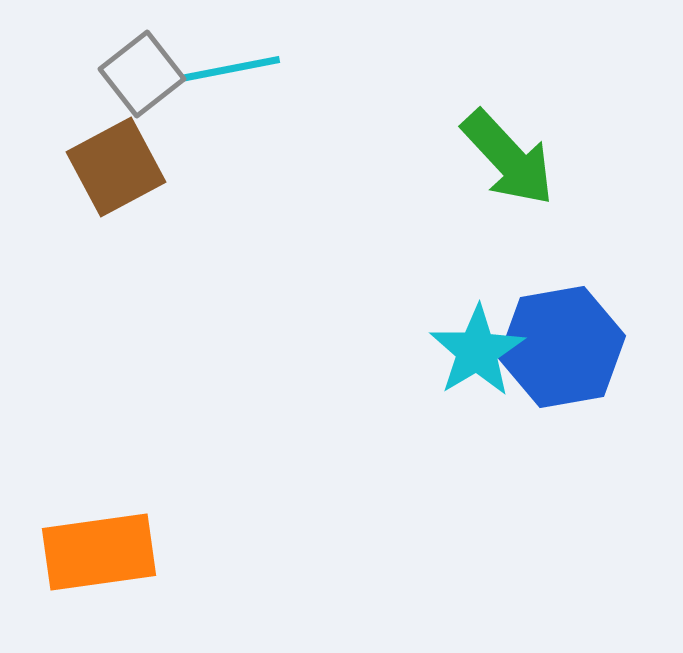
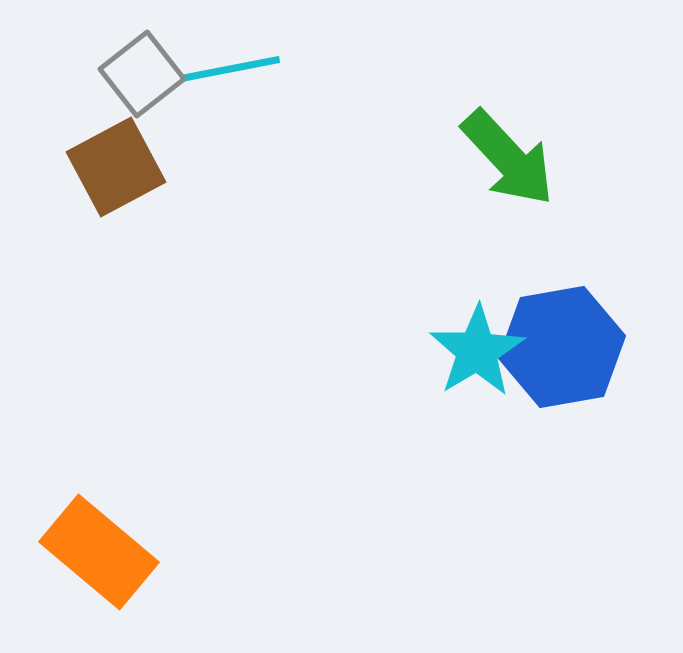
orange rectangle: rotated 48 degrees clockwise
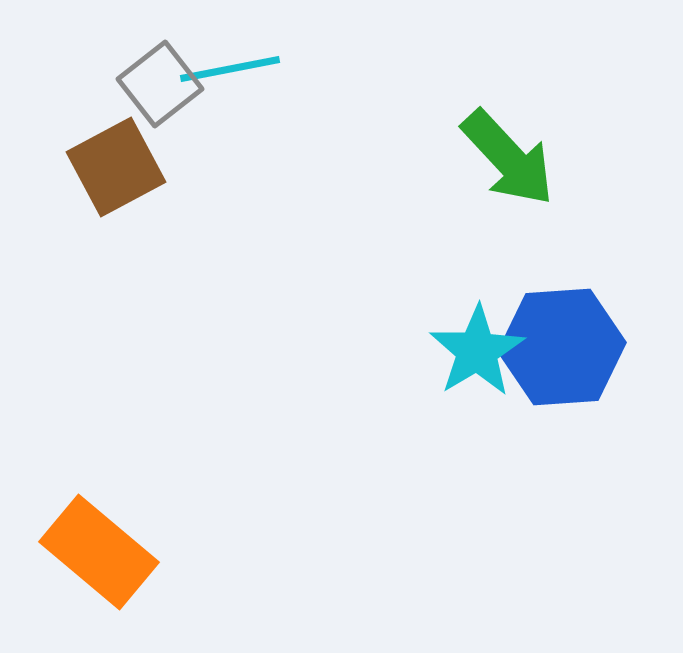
gray square: moved 18 px right, 10 px down
blue hexagon: rotated 6 degrees clockwise
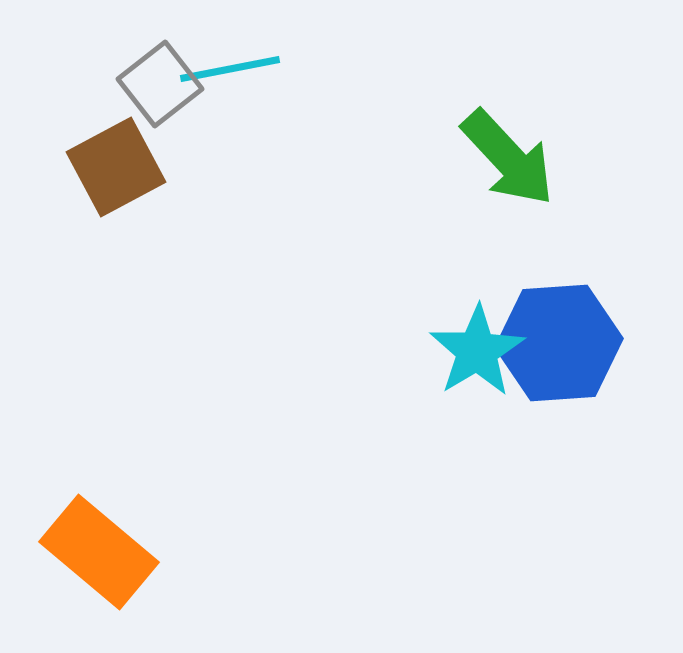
blue hexagon: moved 3 px left, 4 px up
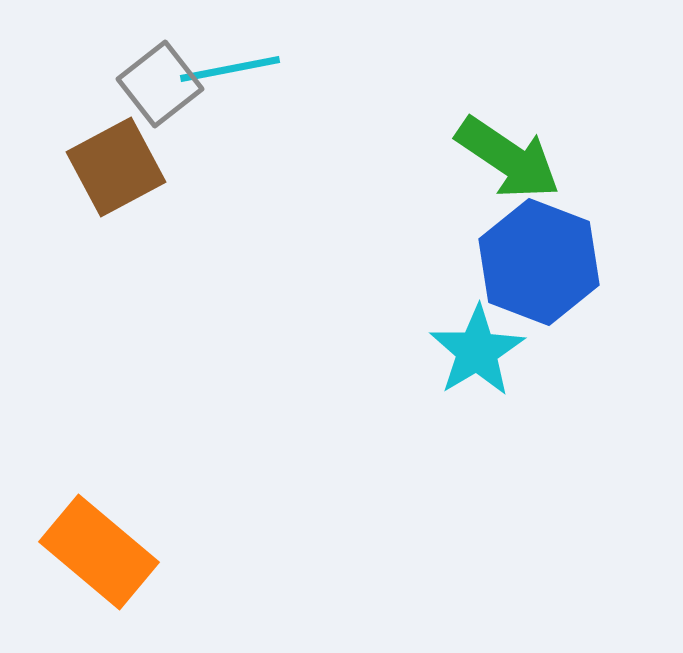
green arrow: rotated 13 degrees counterclockwise
blue hexagon: moved 20 px left, 81 px up; rotated 25 degrees clockwise
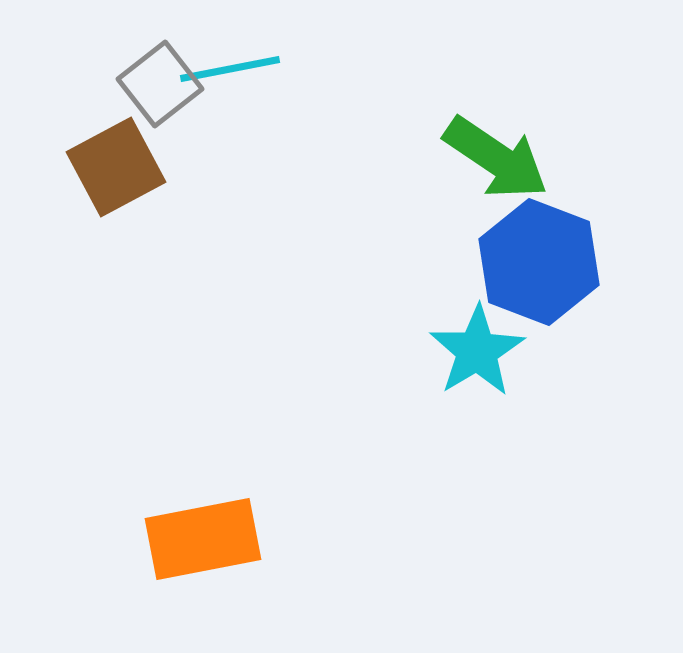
green arrow: moved 12 px left
orange rectangle: moved 104 px right, 13 px up; rotated 51 degrees counterclockwise
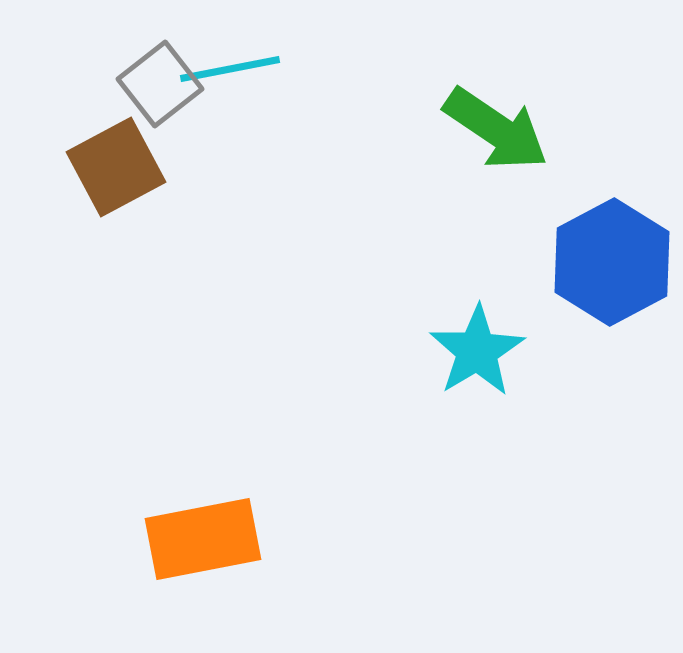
green arrow: moved 29 px up
blue hexagon: moved 73 px right; rotated 11 degrees clockwise
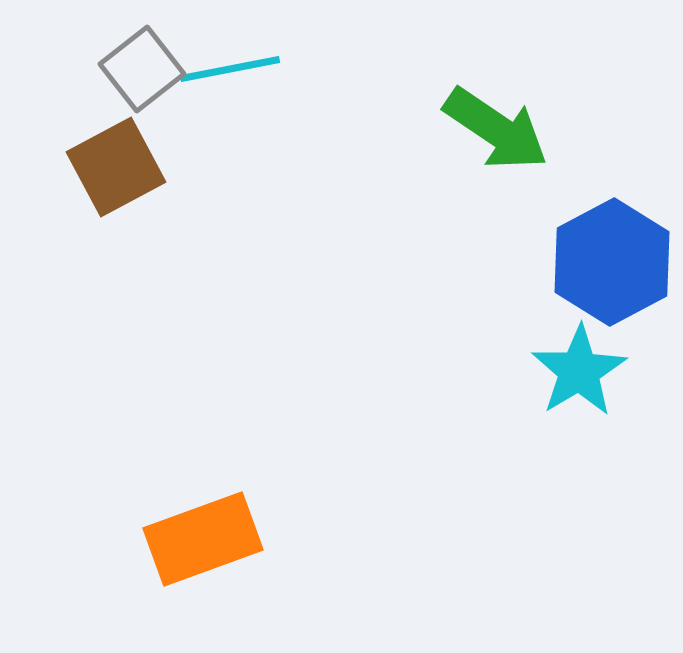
gray square: moved 18 px left, 15 px up
cyan star: moved 102 px right, 20 px down
orange rectangle: rotated 9 degrees counterclockwise
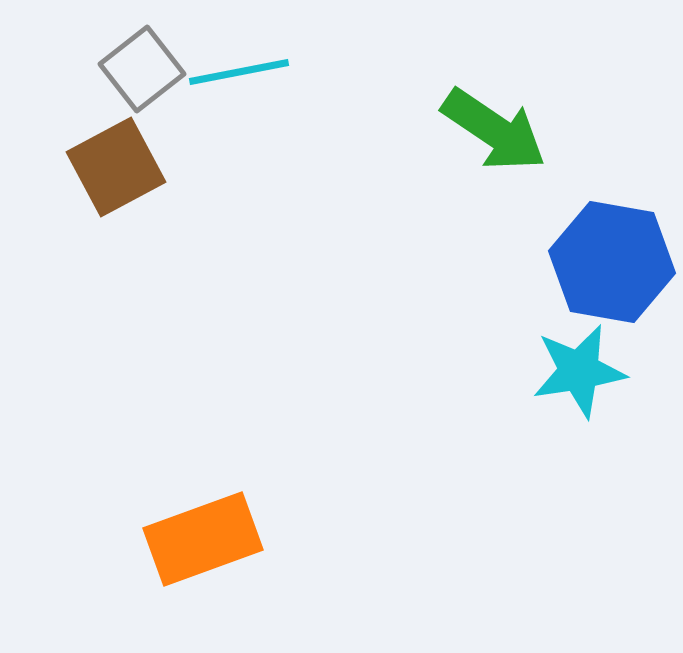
cyan line: moved 9 px right, 3 px down
green arrow: moved 2 px left, 1 px down
blue hexagon: rotated 22 degrees counterclockwise
cyan star: rotated 22 degrees clockwise
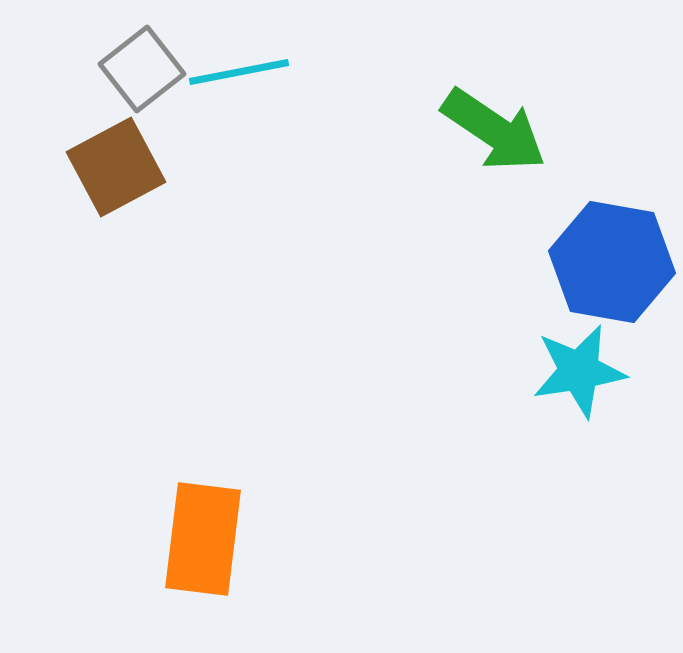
orange rectangle: rotated 63 degrees counterclockwise
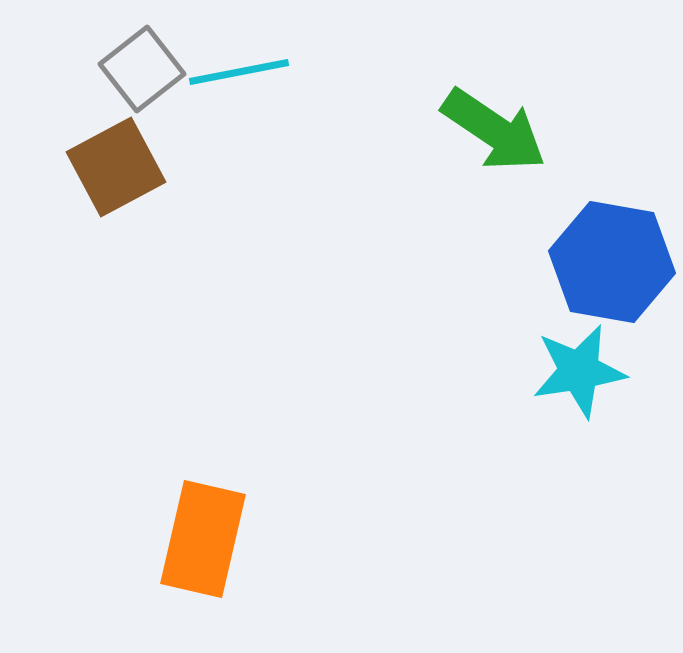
orange rectangle: rotated 6 degrees clockwise
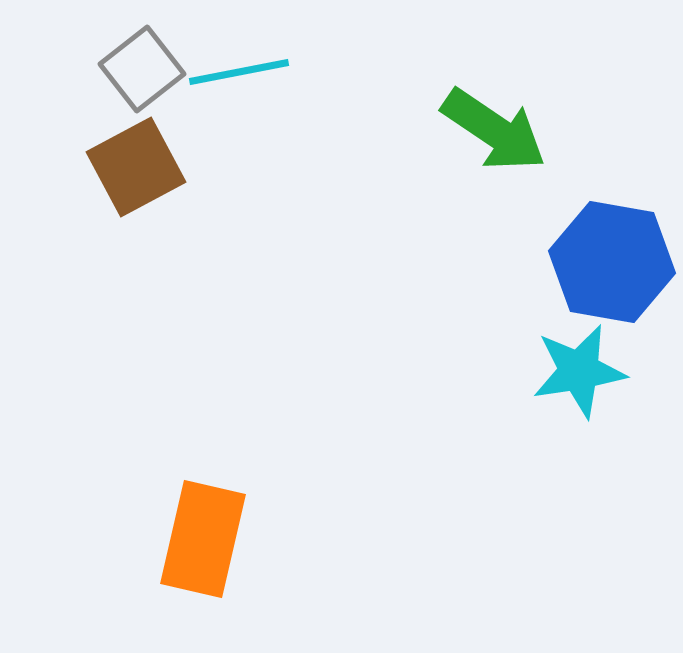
brown square: moved 20 px right
